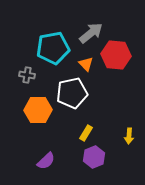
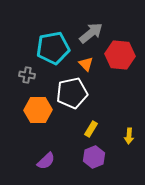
red hexagon: moved 4 px right
yellow rectangle: moved 5 px right, 4 px up
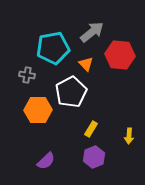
gray arrow: moved 1 px right, 1 px up
white pentagon: moved 1 px left, 1 px up; rotated 16 degrees counterclockwise
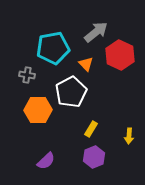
gray arrow: moved 4 px right
red hexagon: rotated 20 degrees clockwise
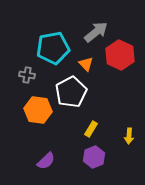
orange hexagon: rotated 8 degrees clockwise
